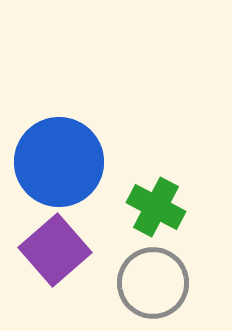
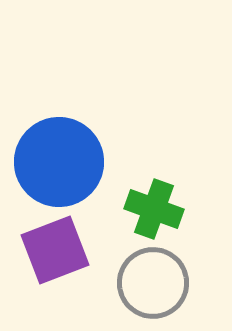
green cross: moved 2 px left, 2 px down; rotated 8 degrees counterclockwise
purple square: rotated 20 degrees clockwise
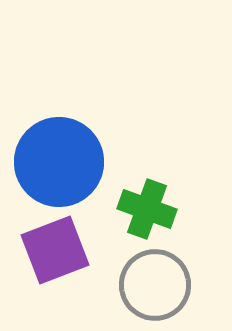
green cross: moved 7 px left
gray circle: moved 2 px right, 2 px down
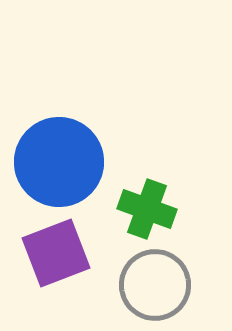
purple square: moved 1 px right, 3 px down
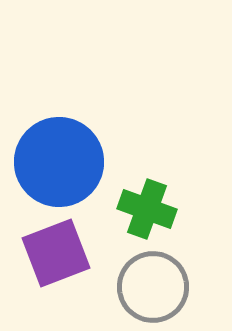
gray circle: moved 2 px left, 2 px down
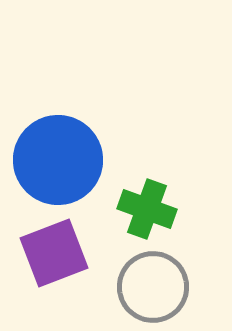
blue circle: moved 1 px left, 2 px up
purple square: moved 2 px left
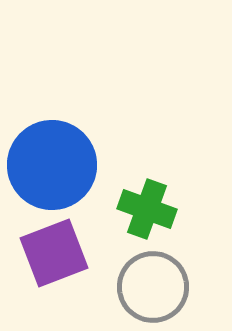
blue circle: moved 6 px left, 5 px down
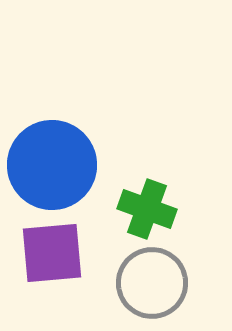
purple square: moved 2 px left; rotated 16 degrees clockwise
gray circle: moved 1 px left, 4 px up
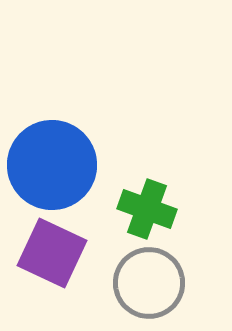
purple square: rotated 30 degrees clockwise
gray circle: moved 3 px left
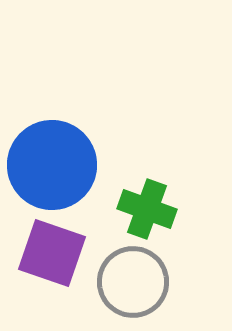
purple square: rotated 6 degrees counterclockwise
gray circle: moved 16 px left, 1 px up
